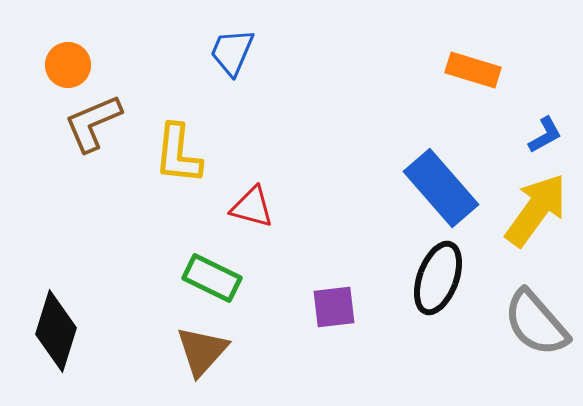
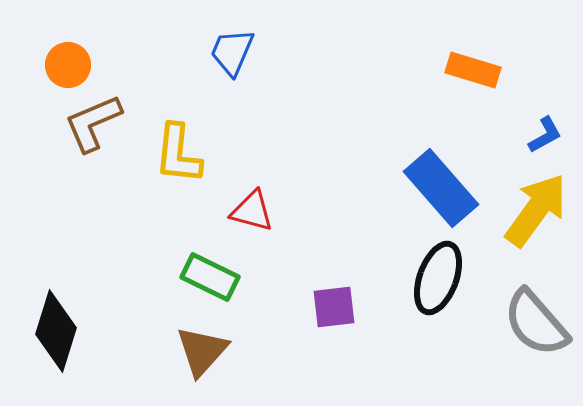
red triangle: moved 4 px down
green rectangle: moved 2 px left, 1 px up
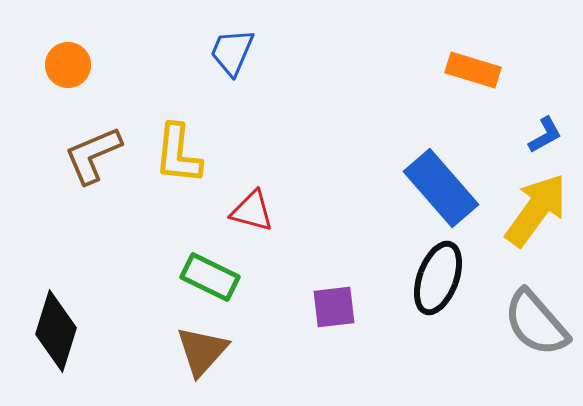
brown L-shape: moved 32 px down
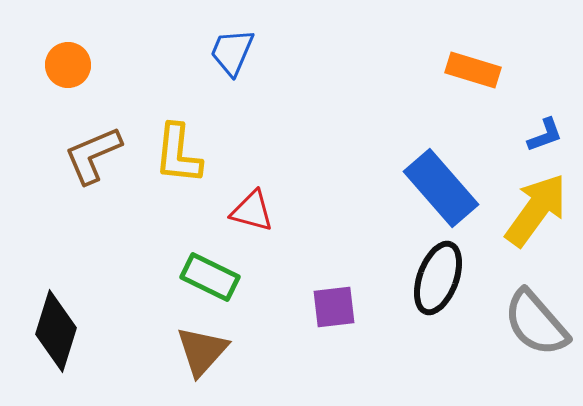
blue L-shape: rotated 9 degrees clockwise
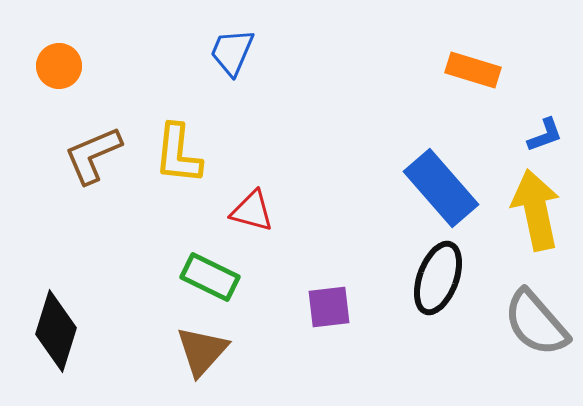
orange circle: moved 9 px left, 1 px down
yellow arrow: rotated 48 degrees counterclockwise
purple square: moved 5 px left
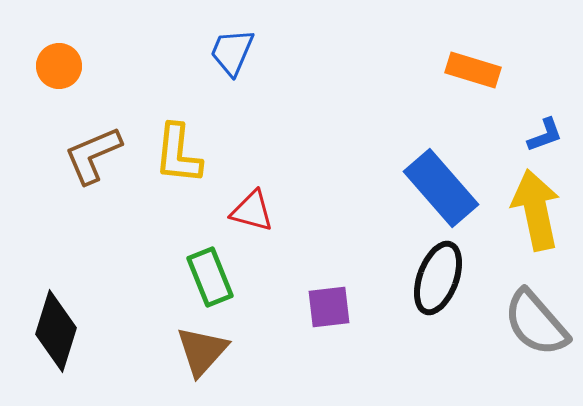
green rectangle: rotated 42 degrees clockwise
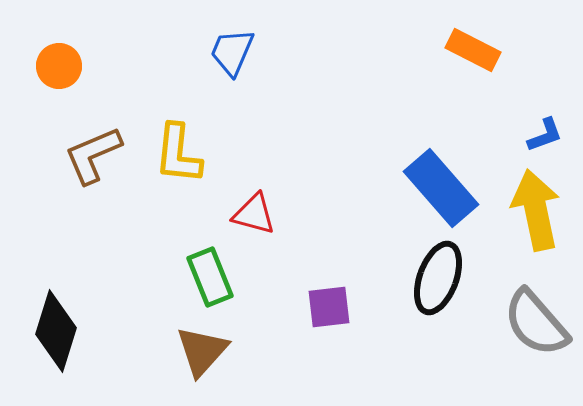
orange rectangle: moved 20 px up; rotated 10 degrees clockwise
red triangle: moved 2 px right, 3 px down
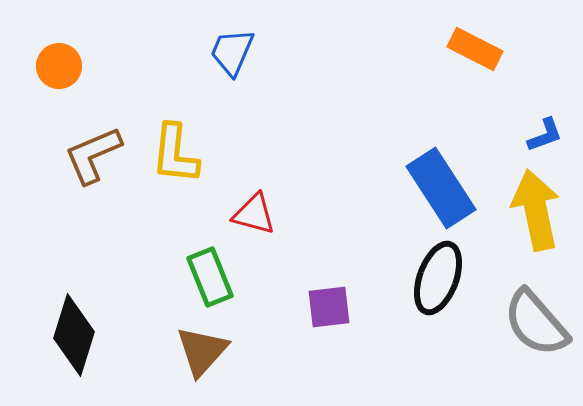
orange rectangle: moved 2 px right, 1 px up
yellow L-shape: moved 3 px left
blue rectangle: rotated 8 degrees clockwise
black diamond: moved 18 px right, 4 px down
